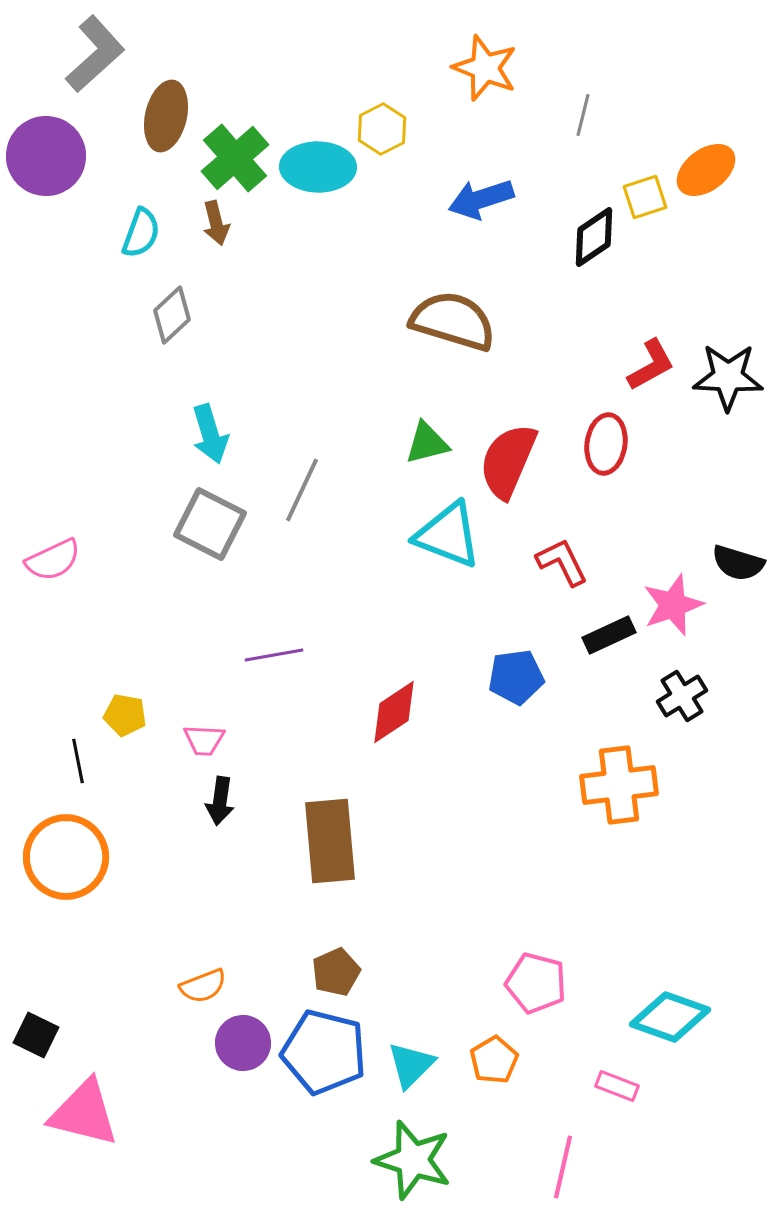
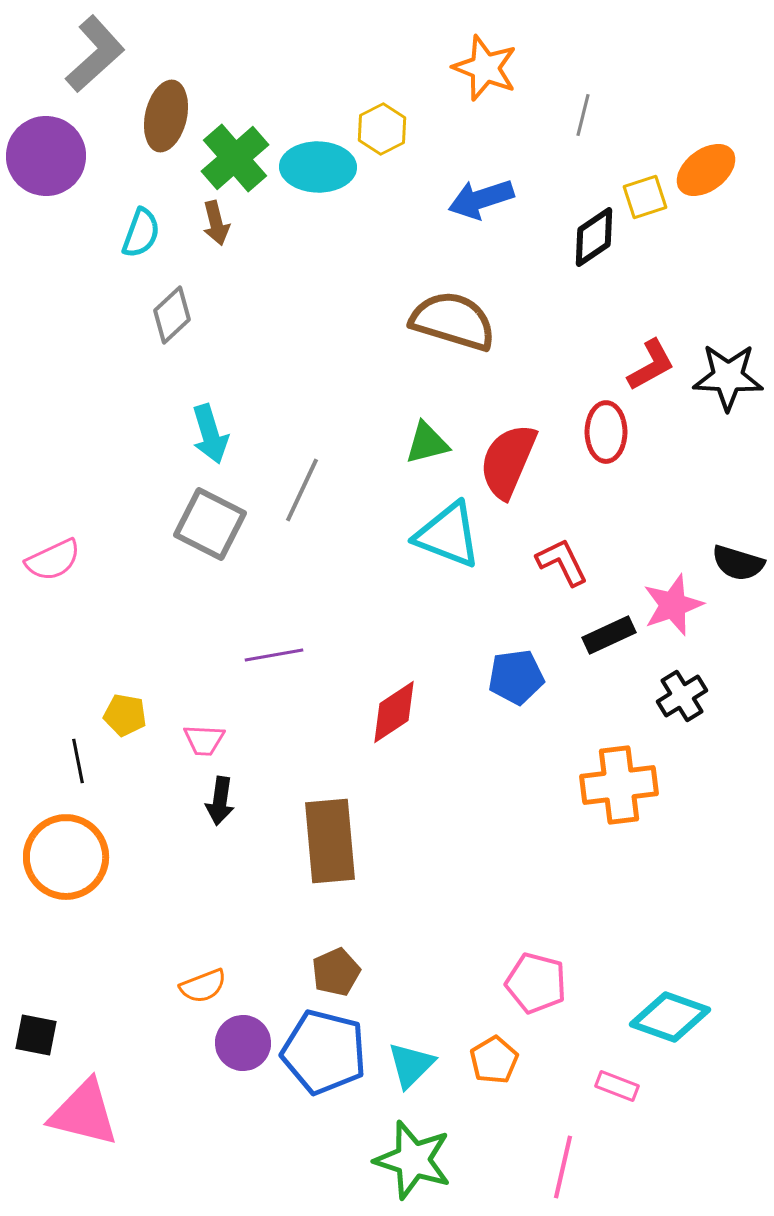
red ellipse at (606, 444): moved 12 px up; rotated 8 degrees counterclockwise
black square at (36, 1035): rotated 15 degrees counterclockwise
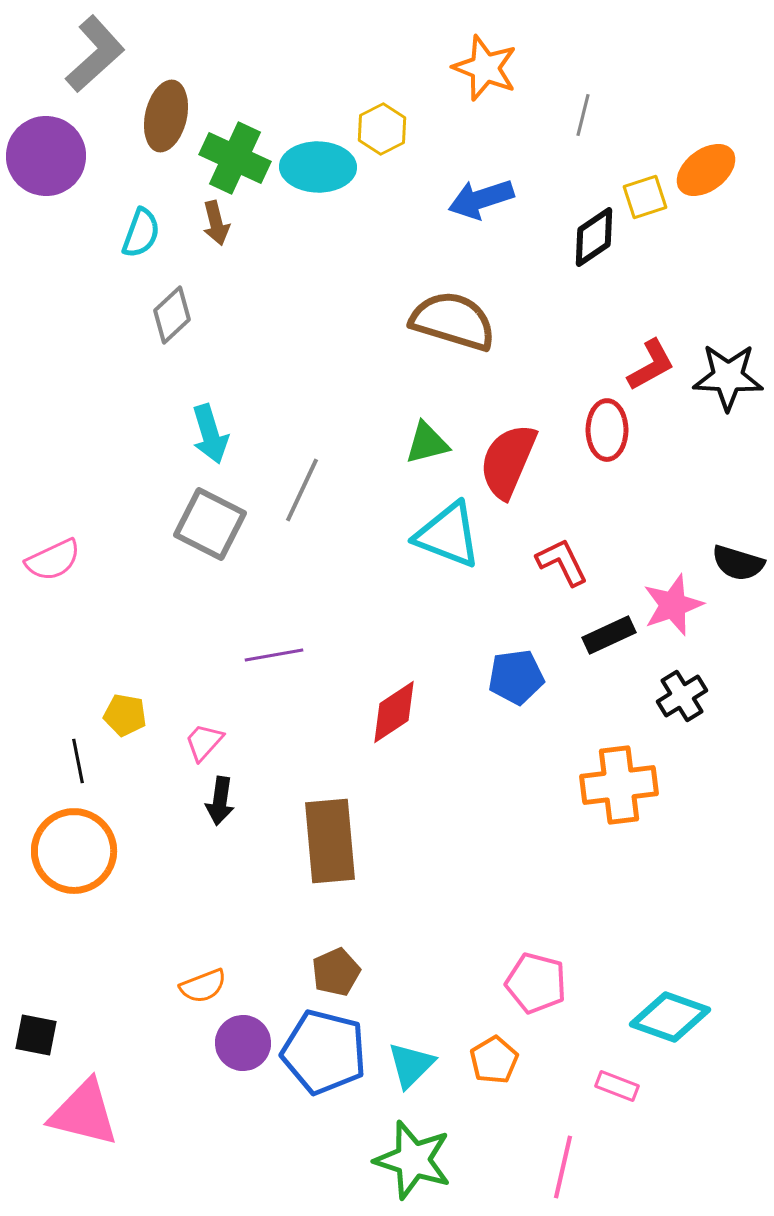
green cross at (235, 158): rotated 24 degrees counterclockwise
red ellipse at (606, 432): moved 1 px right, 2 px up
pink trapezoid at (204, 740): moved 2 px down; rotated 129 degrees clockwise
orange circle at (66, 857): moved 8 px right, 6 px up
